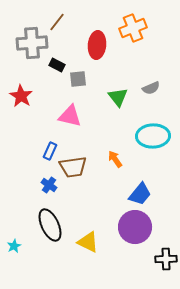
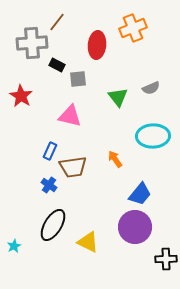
black ellipse: moved 3 px right; rotated 56 degrees clockwise
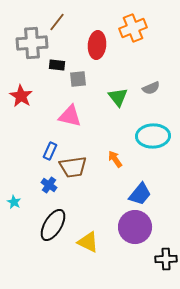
black rectangle: rotated 21 degrees counterclockwise
cyan star: moved 44 px up; rotated 16 degrees counterclockwise
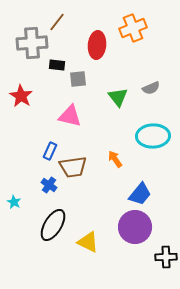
black cross: moved 2 px up
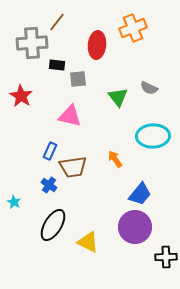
gray semicircle: moved 2 px left; rotated 48 degrees clockwise
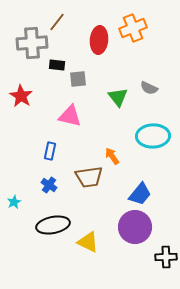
red ellipse: moved 2 px right, 5 px up
blue rectangle: rotated 12 degrees counterclockwise
orange arrow: moved 3 px left, 3 px up
brown trapezoid: moved 16 px right, 10 px down
cyan star: rotated 16 degrees clockwise
black ellipse: rotated 48 degrees clockwise
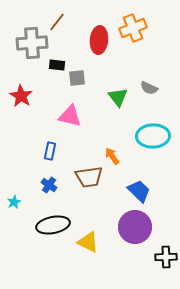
gray square: moved 1 px left, 1 px up
blue trapezoid: moved 1 px left, 3 px up; rotated 85 degrees counterclockwise
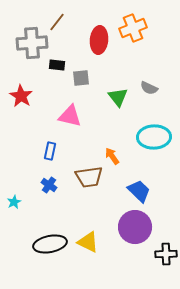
gray square: moved 4 px right
cyan ellipse: moved 1 px right, 1 px down
black ellipse: moved 3 px left, 19 px down
black cross: moved 3 px up
